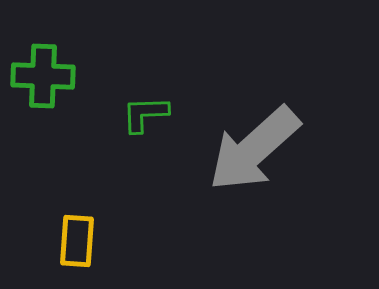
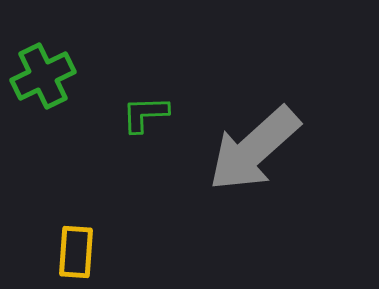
green cross: rotated 28 degrees counterclockwise
yellow rectangle: moved 1 px left, 11 px down
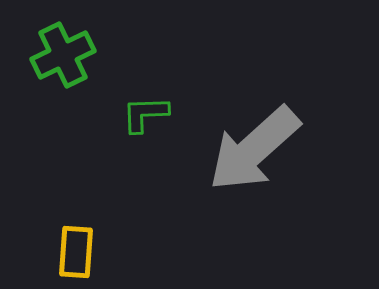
green cross: moved 20 px right, 21 px up
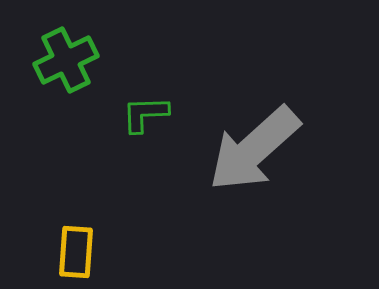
green cross: moved 3 px right, 5 px down
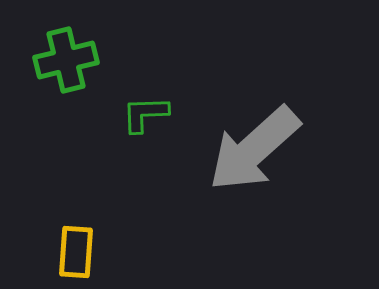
green cross: rotated 12 degrees clockwise
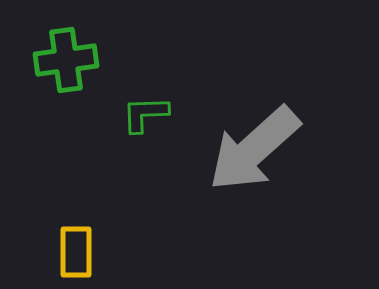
green cross: rotated 6 degrees clockwise
yellow rectangle: rotated 4 degrees counterclockwise
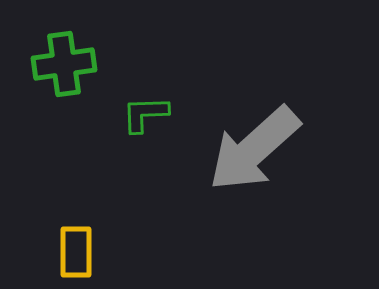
green cross: moved 2 px left, 4 px down
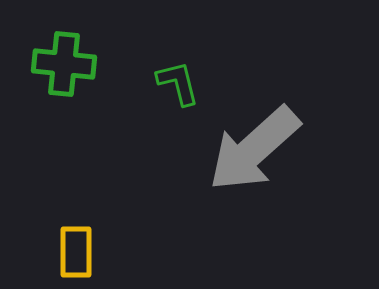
green cross: rotated 14 degrees clockwise
green L-shape: moved 33 px right, 31 px up; rotated 78 degrees clockwise
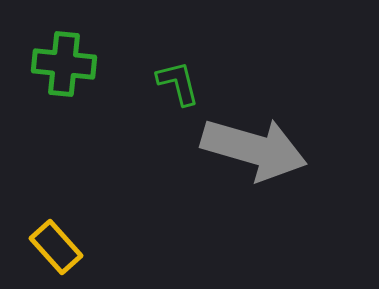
gray arrow: rotated 122 degrees counterclockwise
yellow rectangle: moved 20 px left, 5 px up; rotated 42 degrees counterclockwise
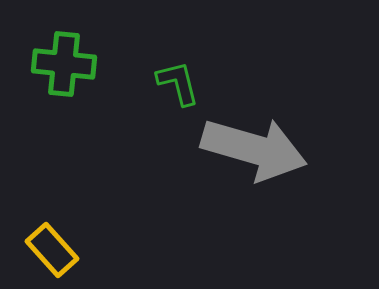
yellow rectangle: moved 4 px left, 3 px down
